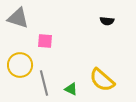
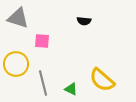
black semicircle: moved 23 px left
pink square: moved 3 px left
yellow circle: moved 4 px left, 1 px up
gray line: moved 1 px left
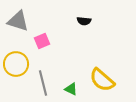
gray triangle: moved 3 px down
pink square: rotated 28 degrees counterclockwise
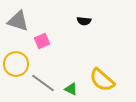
gray line: rotated 40 degrees counterclockwise
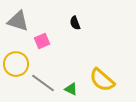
black semicircle: moved 9 px left, 2 px down; rotated 64 degrees clockwise
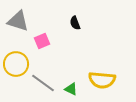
yellow semicircle: rotated 36 degrees counterclockwise
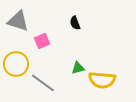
green triangle: moved 7 px right, 21 px up; rotated 40 degrees counterclockwise
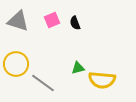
pink square: moved 10 px right, 21 px up
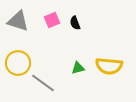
yellow circle: moved 2 px right, 1 px up
yellow semicircle: moved 7 px right, 14 px up
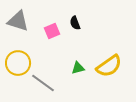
pink square: moved 11 px down
yellow semicircle: rotated 40 degrees counterclockwise
